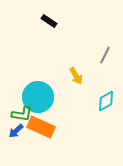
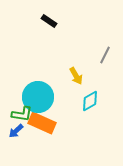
cyan diamond: moved 16 px left
orange rectangle: moved 1 px right, 4 px up
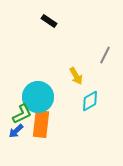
green L-shape: rotated 35 degrees counterclockwise
orange rectangle: moved 1 px left, 1 px down; rotated 72 degrees clockwise
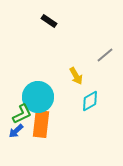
gray line: rotated 24 degrees clockwise
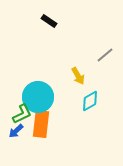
yellow arrow: moved 2 px right
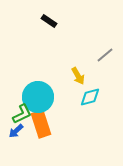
cyan diamond: moved 4 px up; rotated 15 degrees clockwise
orange rectangle: rotated 24 degrees counterclockwise
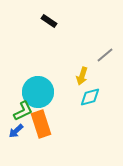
yellow arrow: moved 4 px right; rotated 48 degrees clockwise
cyan circle: moved 5 px up
green L-shape: moved 1 px right, 3 px up
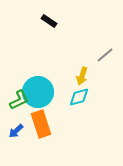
cyan diamond: moved 11 px left
green L-shape: moved 4 px left, 11 px up
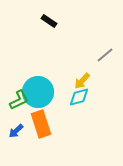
yellow arrow: moved 5 px down; rotated 24 degrees clockwise
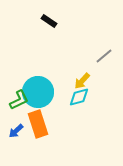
gray line: moved 1 px left, 1 px down
orange rectangle: moved 3 px left
